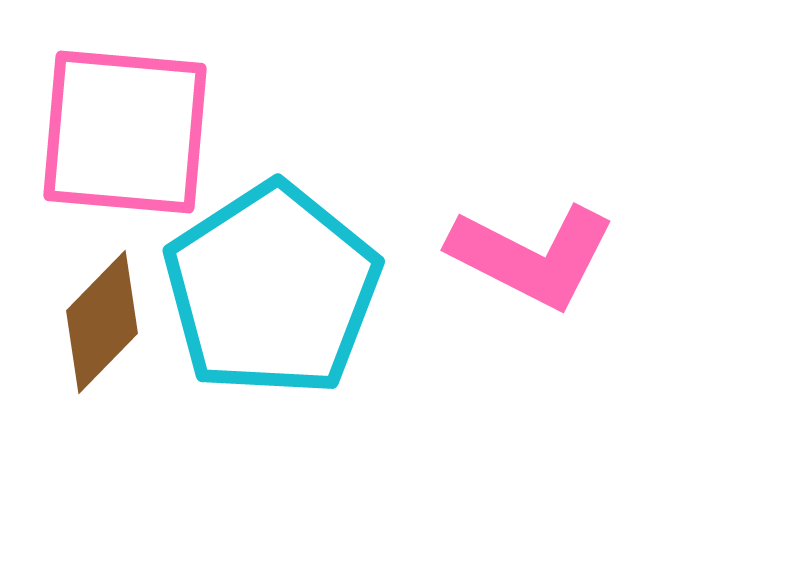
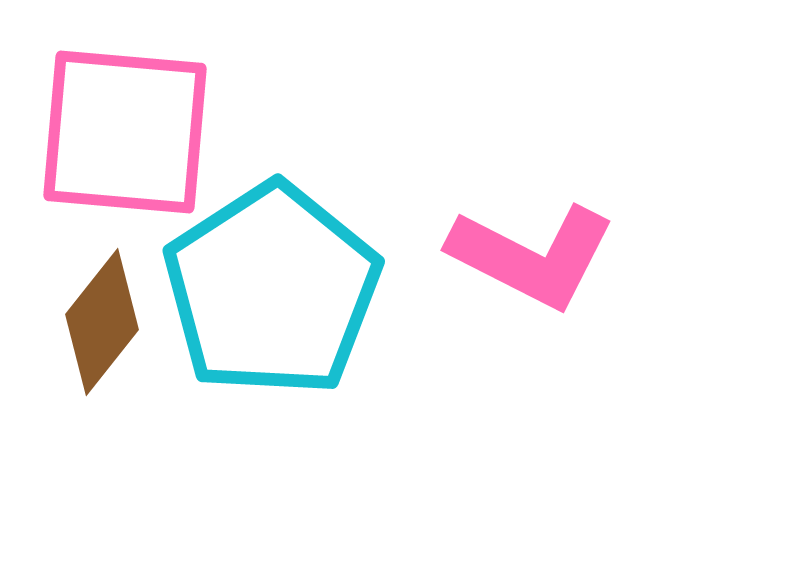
brown diamond: rotated 6 degrees counterclockwise
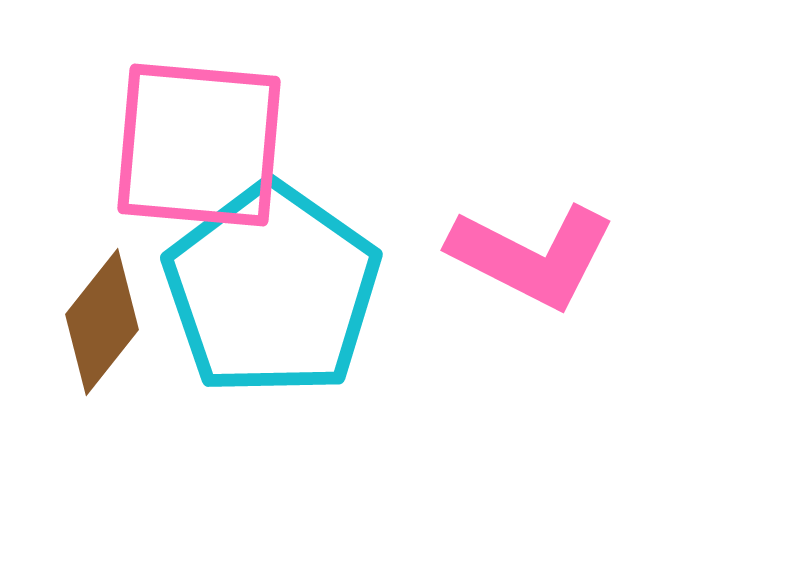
pink square: moved 74 px right, 13 px down
cyan pentagon: rotated 4 degrees counterclockwise
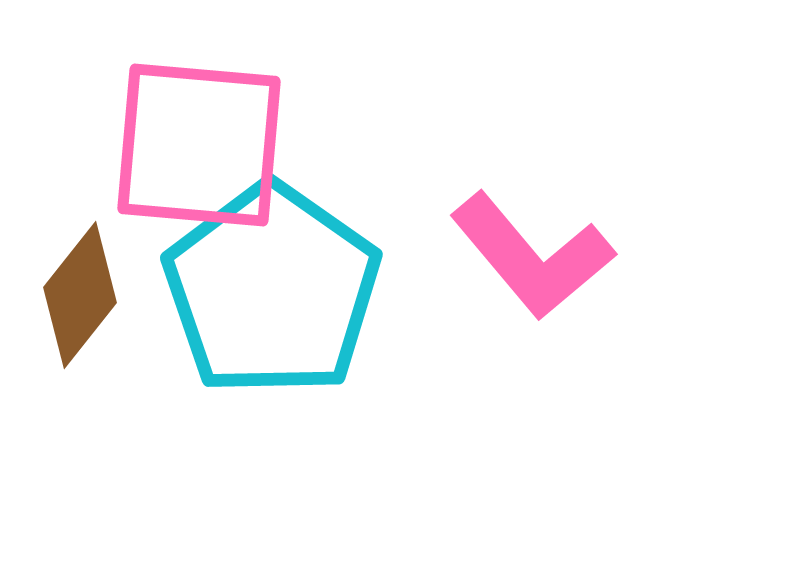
pink L-shape: rotated 23 degrees clockwise
brown diamond: moved 22 px left, 27 px up
